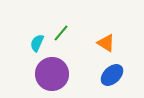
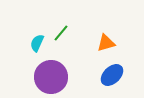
orange triangle: rotated 48 degrees counterclockwise
purple circle: moved 1 px left, 3 px down
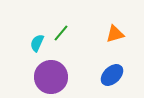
orange triangle: moved 9 px right, 9 px up
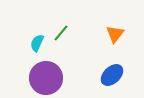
orange triangle: rotated 36 degrees counterclockwise
purple circle: moved 5 px left, 1 px down
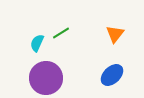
green line: rotated 18 degrees clockwise
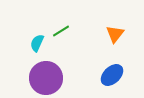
green line: moved 2 px up
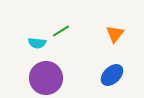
cyan semicircle: rotated 108 degrees counterclockwise
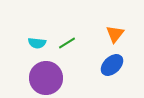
green line: moved 6 px right, 12 px down
blue ellipse: moved 10 px up
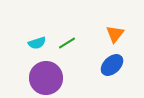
cyan semicircle: rotated 24 degrees counterclockwise
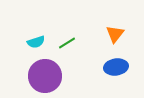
cyan semicircle: moved 1 px left, 1 px up
blue ellipse: moved 4 px right, 2 px down; rotated 35 degrees clockwise
purple circle: moved 1 px left, 2 px up
